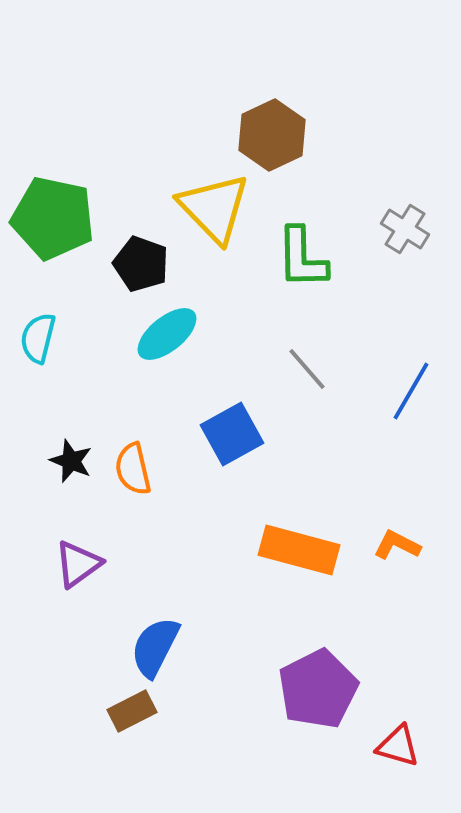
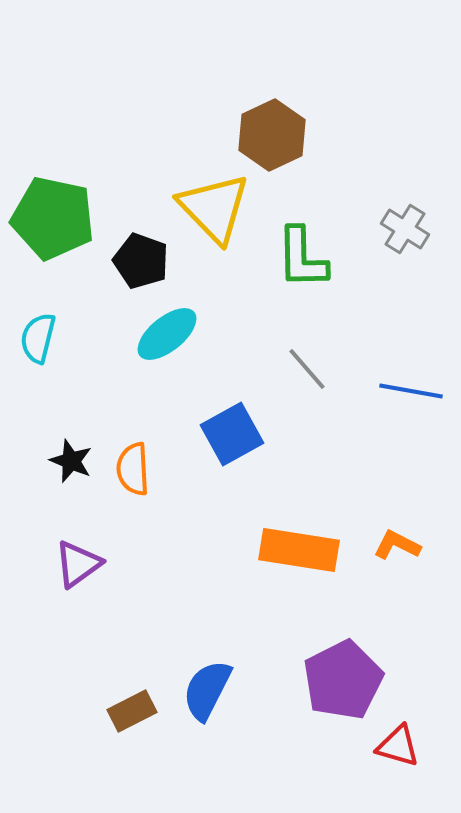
black pentagon: moved 3 px up
blue line: rotated 70 degrees clockwise
orange semicircle: rotated 10 degrees clockwise
orange rectangle: rotated 6 degrees counterclockwise
blue semicircle: moved 52 px right, 43 px down
purple pentagon: moved 25 px right, 9 px up
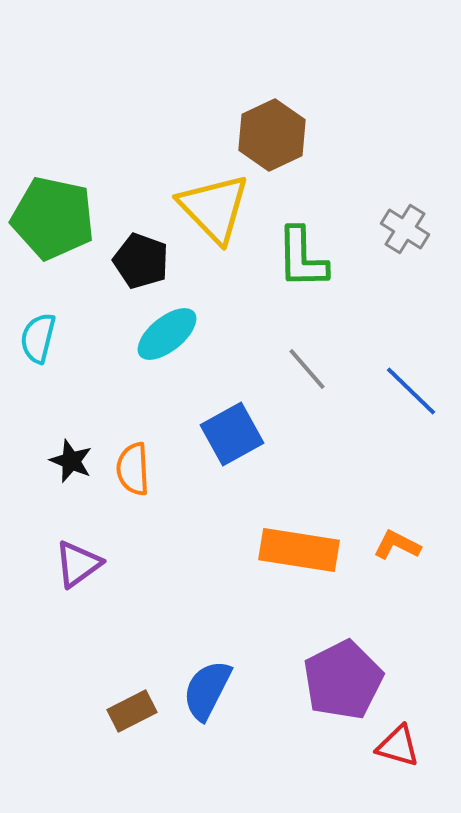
blue line: rotated 34 degrees clockwise
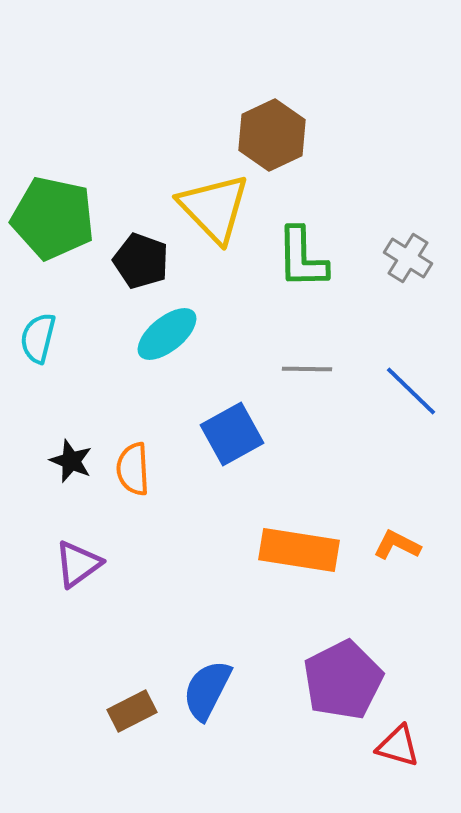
gray cross: moved 3 px right, 29 px down
gray line: rotated 48 degrees counterclockwise
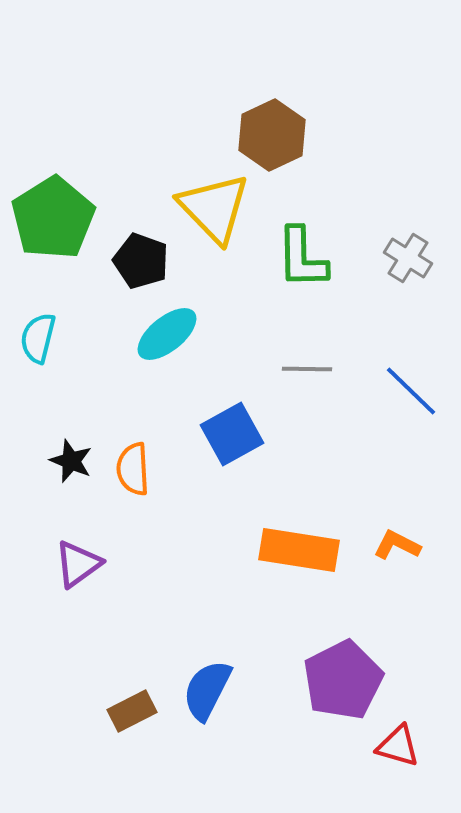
green pentagon: rotated 28 degrees clockwise
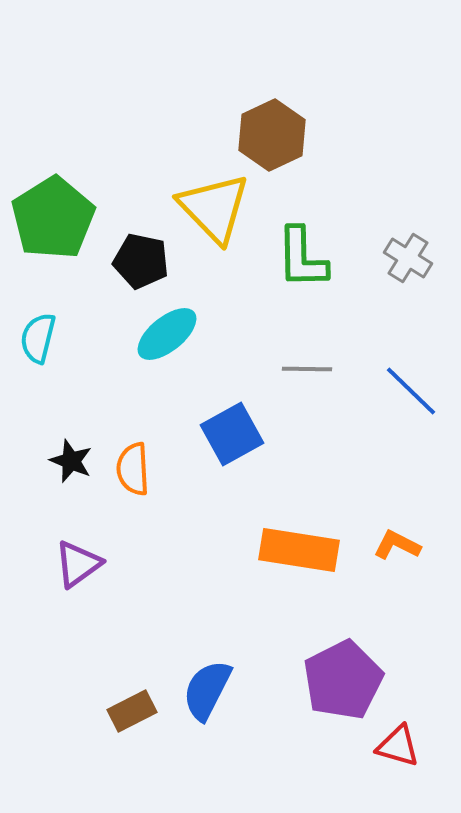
black pentagon: rotated 8 degrees counterclockwise
